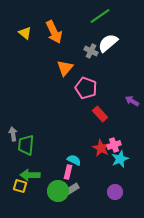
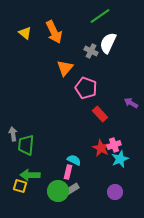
white semicircle: rotated 25 degrees counterclockwise
purple arrow: moved 1 px left, 2 px down
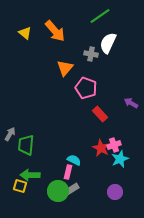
orange arrow: moved 1 px right, 1 px up; rotated 15 degrees counterclockwise
gray cross: moved 3 px down; rotated 16 degrees counterclockwise
gray arrow: moved 3 px left; rotated 40 degrees clockwise
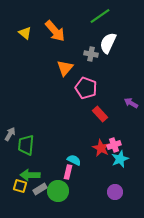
gray rectangle: moved 32 px left
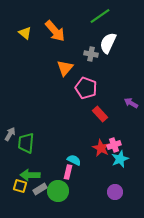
green trapezoid: moved 2 px up
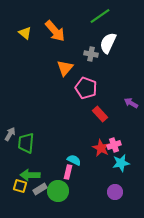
cyan star: moved 1 px right, 4 px down; rotated 12 degrees clockwise
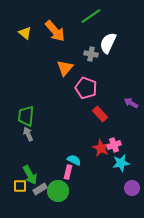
green line: moved 9 px left
gray arrow: moved 18 px right; rotated 56 degrees counterclockwise
green trapezoid: moved 27 px up
green arrow: rotated 120 degrees counterclockwise
yellow square: rotated 16 degrees counterclockwise
purple circle: moved 17 px right, 4 px up
